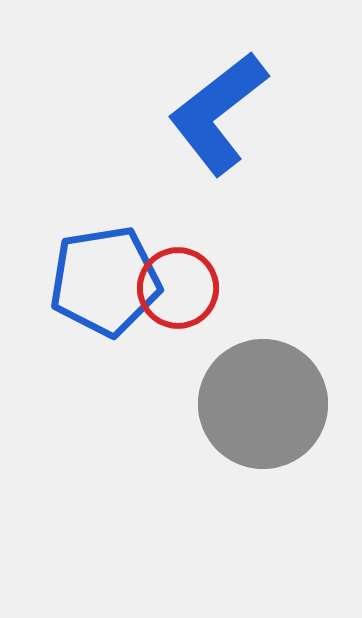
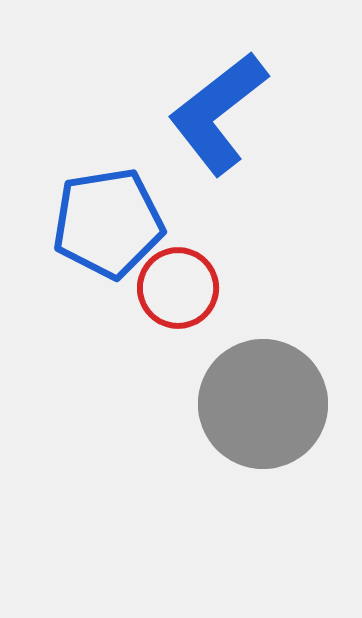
blue pentagon: moved 3 px right, 58 px up
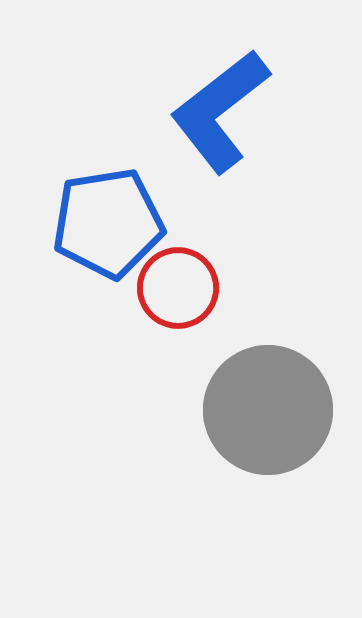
blue L-shape: moved 2 px right, 2 px up
gray circle: moved 5 px right, 6 px down
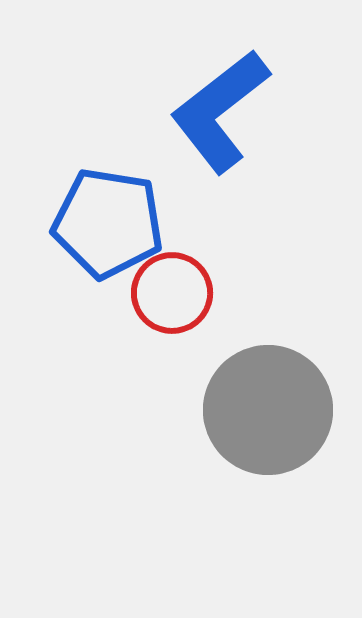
blue pentagon: rotated 18 degrees clockwise
red circle: moved 6 px left, 5 px down
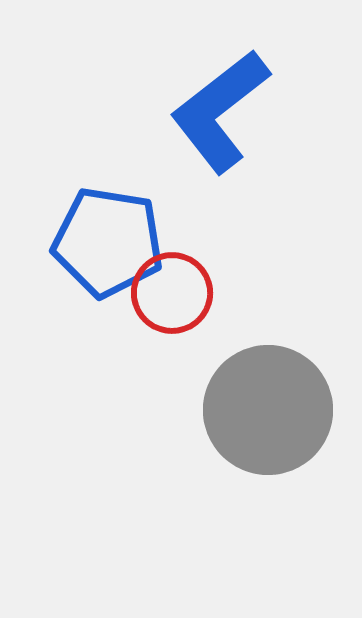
blue pentagon: moved 19 px down
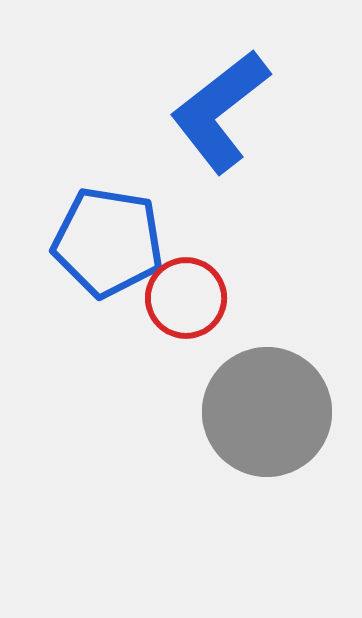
red circle: moved 14 px right, 5 px down
gray circle: moved 1 px left, 2 px down
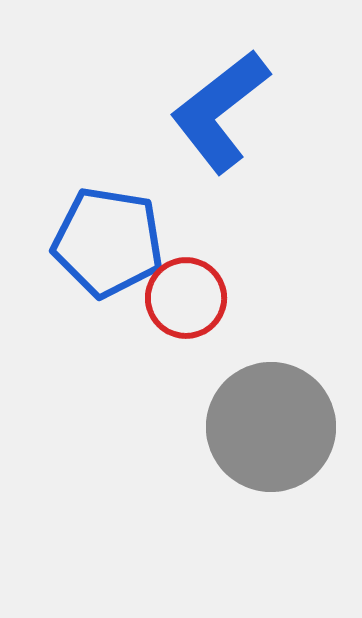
gray circle: moved 4 px right, 15 px down
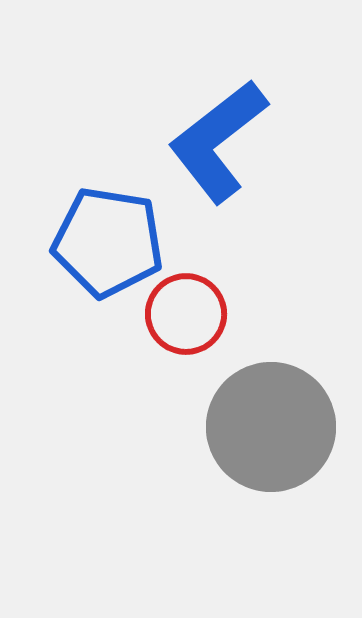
blue L-shape: moved 2 px left, 30 px down
red circle: moved 16 px down
